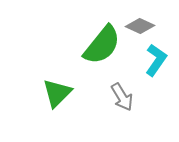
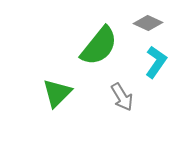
gray diamond: moved 8 px right, 3 px up
green semicircle: moved 3 px left, 1 px down
cyan L-shape: moved 2 px down
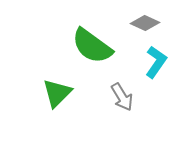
gray diamond: moved 3 px left
green semicircle: moved 7 px left; rotated 87 degrees clockwise
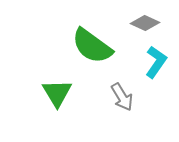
green triangle: rotated 16 degrees counterclockwise
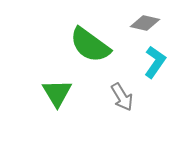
gray diamond: rotated 12 degrees counterclockwise
green semicircle: moved 2 px left, 1 px up
cyan L-shape: moved 1 px left
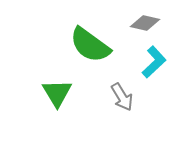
cyan L-shape: moved 1 px left; rotated 12 degrees clockwise
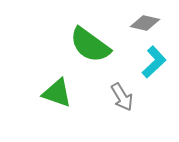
green triangle: rotated 40 degrees counterclockwise
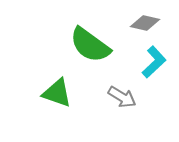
gray arrow: rotated 28 degrees counterclockwise
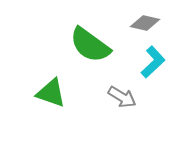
cyan L-shape: moved 1 px left
green triangle: moved 6 px left
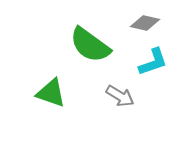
cyan L-shape: rotated 24 degrees clockwise
gray arrow: moved 2 px left, 1 px up
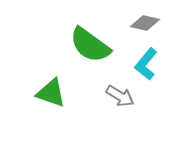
cyan L-shape: moved 7 px left, 2 px down; rotated 148 degrees clockwise
